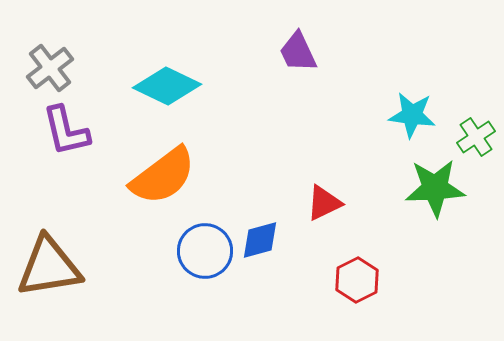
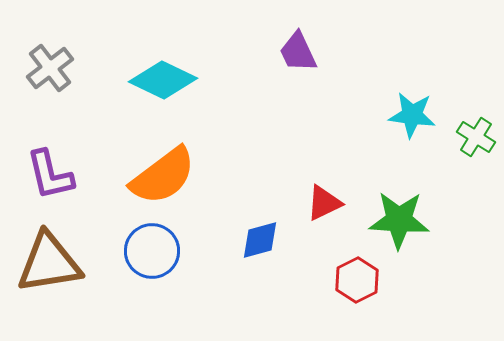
cyan diamond: moved 4 px left, 6 px up
purple L-shape: moved 16 px left, 44 px down
green cross: rotated 24 degrees counterclockwise
green star: moved 36 px left, 32 px down; rotated 6 degrees clockwise
blue circle: moved 53 px left
brown triangle: moved 4 px up
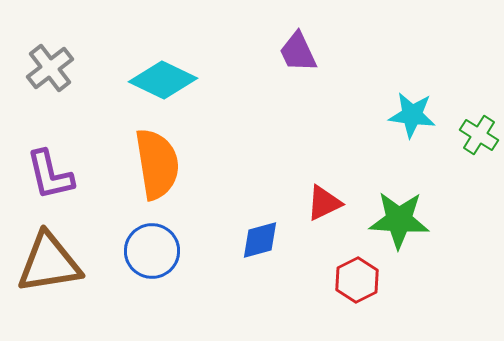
green cross: moved 3 px right, 2 px up
orange semicircle: moved 6 px left, 12 px up; rotated 62 degrees counterclockwise
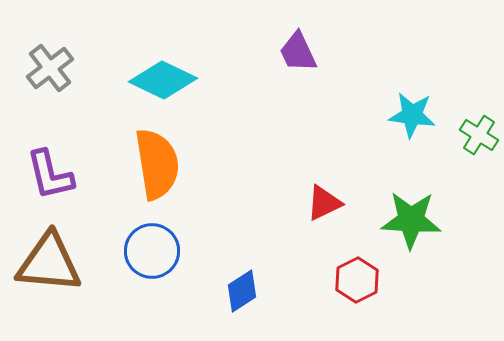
green star: moved 12 px right
blue diamond: moved 18 px left, 51 px down; rotated 18 degrees counterclockwise
brown triangle: rotated 14 degrees clockwise
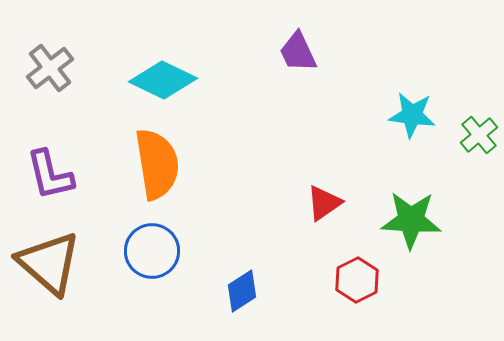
green cross: rotated 18 degrees clockwise
red triangle: rotated 9 degrees counterclockwise
brown triangle: rotated 36 degrees clockwise
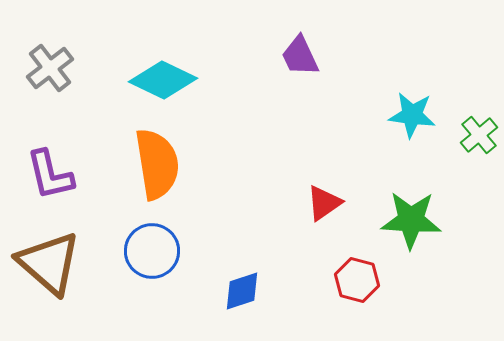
purple trapezoid: moved 2 px right, 4 px down
red hexagon: rotated 18 degrees counterclockwise
blue diamond: rotated 15 degrees clockwise
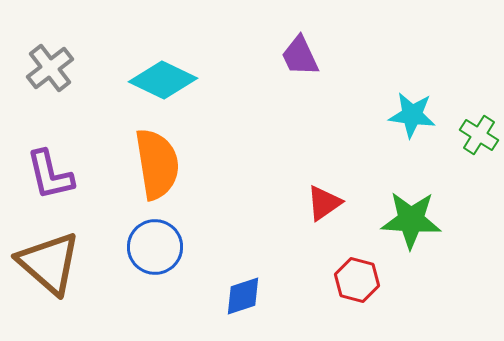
green cross: rotated 18 degrees counterclockwise
blue circle: moved 3 px right, 4 px up
blue diamond: moved 1 px right, 5 px down
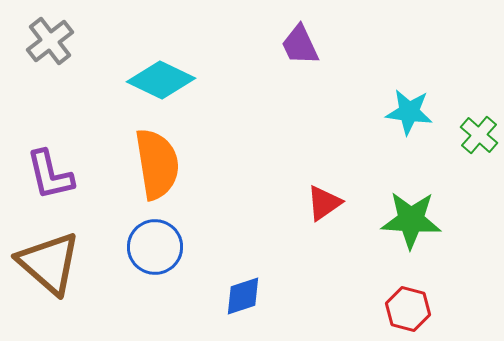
purple trapezoid: moved 11 px up
gray cross: moved 27 px up
cyan diamond: moved 2 px left
cyan star: moved 3 px left, 3 px up
green cross: rotated 9 degrees clockwise
red hexagon: moved 51 px right, 29 px down
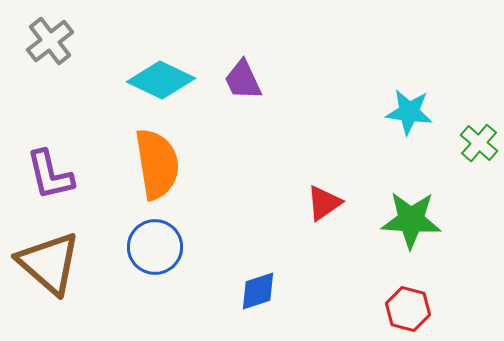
purple trapezoid: moved 57 px left, 35 px down
green cross: moved 8 px down
blue diamond: moved 15 px right, 5 px up
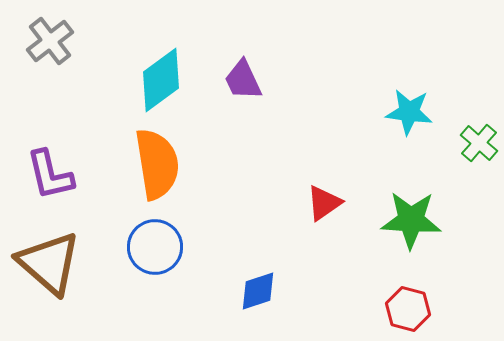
cyan diamond: rotated 62 degrees counterclockwise
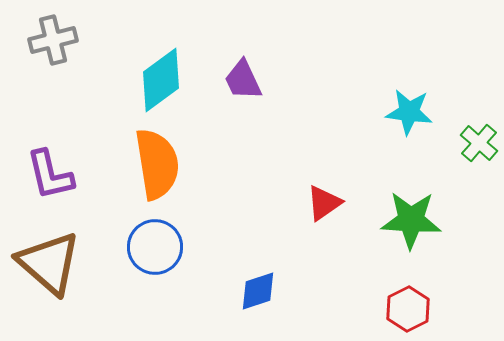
gray cross: moved 3 px right, 1 px up; rotated 24 degrees clockwise
red hexagon: rotated 18 degrees clockwise
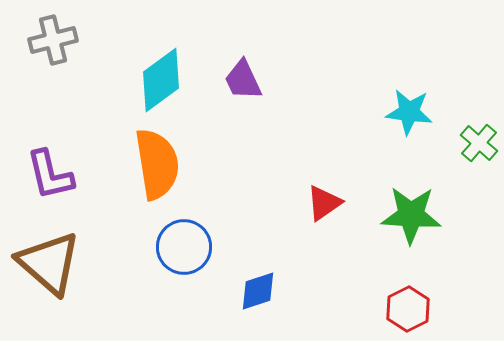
green star: moved 5 px up
blue circle: moved 29 px right
